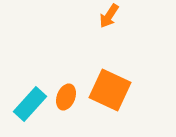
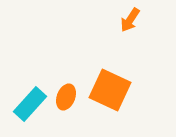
orange arrow: moved 21 px right, 4 px down
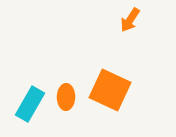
orange ellipse: rotated 20 degrees counterclockwise
cyan rectangle: rotated 12 degrees counterclockwise
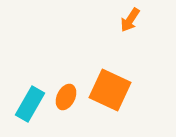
orange ellipse: rotated 25 degrees clockwise
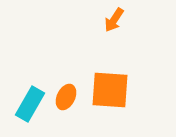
orange arrow: moved 16 px left
orange square: rotated 21 degrees counterclockwise
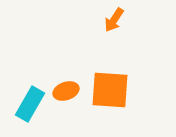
orange ellipse: moved 6 px up; rotated 45 degrees clockwise
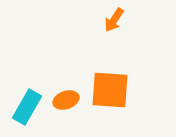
orange ellipse: moved 9 px down
cyan rectangle: moved 3 px left, 3 px down
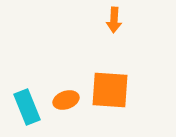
orange arrow: rotated 30 degrees counterclockwise
cyan rectangle: rotated 52 degrees counterclockwise
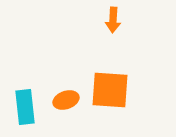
orange arrow: moved 1 px left
cyan rectangle: moved 2 px left; rotated 16 degrees clockwise
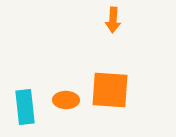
orange ellipse: rotated 20 degrees clockwise
